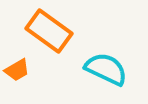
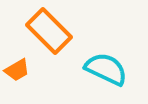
orange rectangle: rotated 9 degrees clockwise
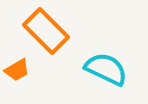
orange rectangle: moved 3 px left
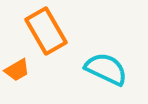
orange rectangle: rotated 15 degrees clockwise
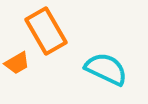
orange trapezoid: moved 7 px up
